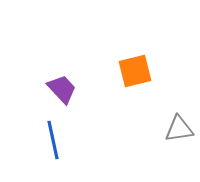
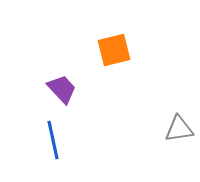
orange square: moved 21 px left, 21 px up
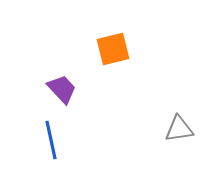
orange square: moved 1 px left, 1 px up
blue line: moved 2 px left
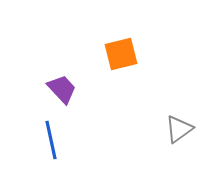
orange square: moved 8 px right, 5 px down
gray triangle: rotated 28 degrees counterclockwise
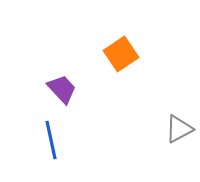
orange square: rotated 20 degrees counterclockwise
gray triangle: rotated 8 degrees clockwise
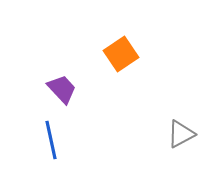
gray triangle: moved 2 px right, 5 px down
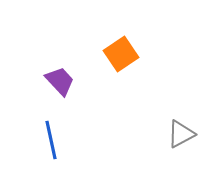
purple trapezoid: moved 2 px left, 8 px up
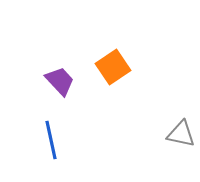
orange square: moved 8 px left, 13 px down
gray triangle: rotated 40 degrees clockwise
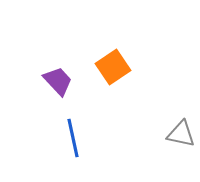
purple trapezoid: moved 2 px left
blue line: moved 22 px right, 2 px up
